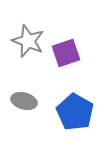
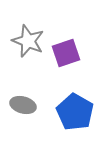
gray ellipse: moved 1 px left, 4 px down
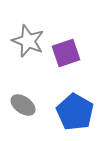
gray ellipse: rotated 20 degrees clockwise
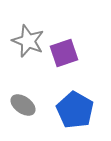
purple square: moved 2 px left
blue pentagon: moved 2 px up
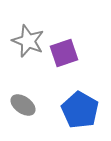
blue pentagon: moved 5 px right
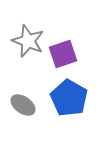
purple square: moved 1 px left, 1 px down
blue pentagon: moved 11 px left, 12 px up
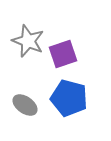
blue pentagon: rotated 15 degrees counterclockwise
gray ellipse: moved 2 px right
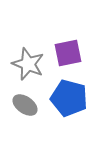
gray star: moved 23 px down
purple square: moved 5 px right, 1 px up; rotated 8 degrees clockwise
